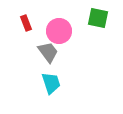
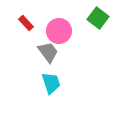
green square: rotated 25 degrees clockwise
red rectangle: rotated 21 degrees counterclockwise
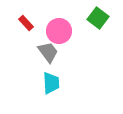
cyan trapezoid: rotated 15 degrees clockwise
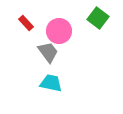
cyan trapezoid: rotated 75 degrees counterclockwise
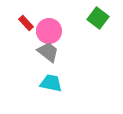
pink circle: moved 10 px left
gray trapezoid: rotated 15 degrees counterclockwise
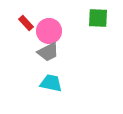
green square: rotated 35 degrees counterclockwise
gray trapezoid: rotated 115 degrees clockwise
